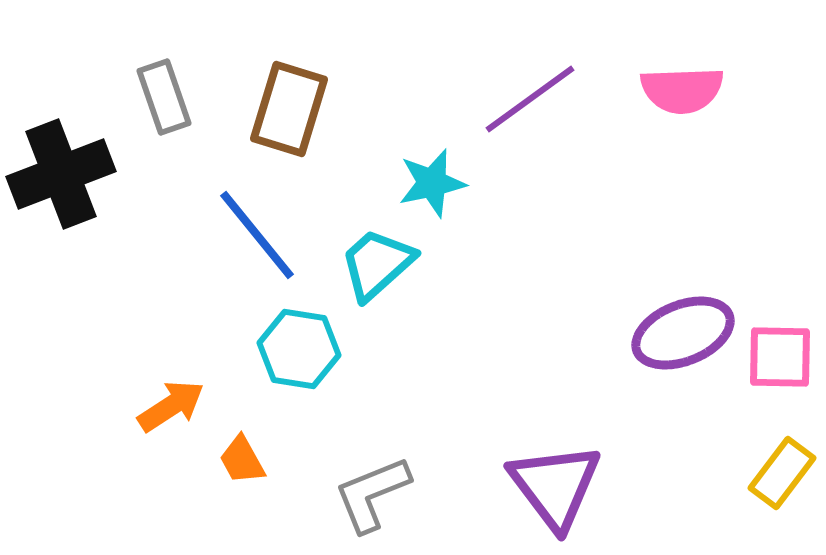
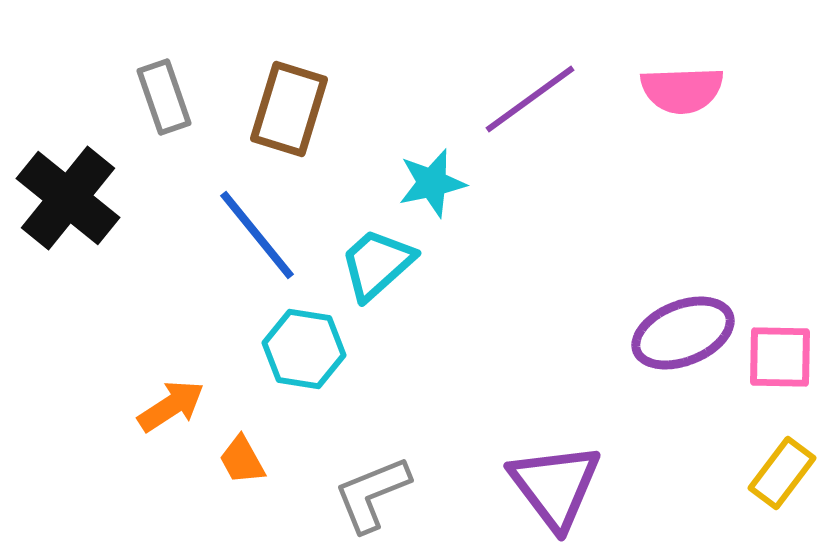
black cross: moved 7 px right, 24 px down; rotated 30 degrees counterclockwise
cyan hexagon: moved 5 px right
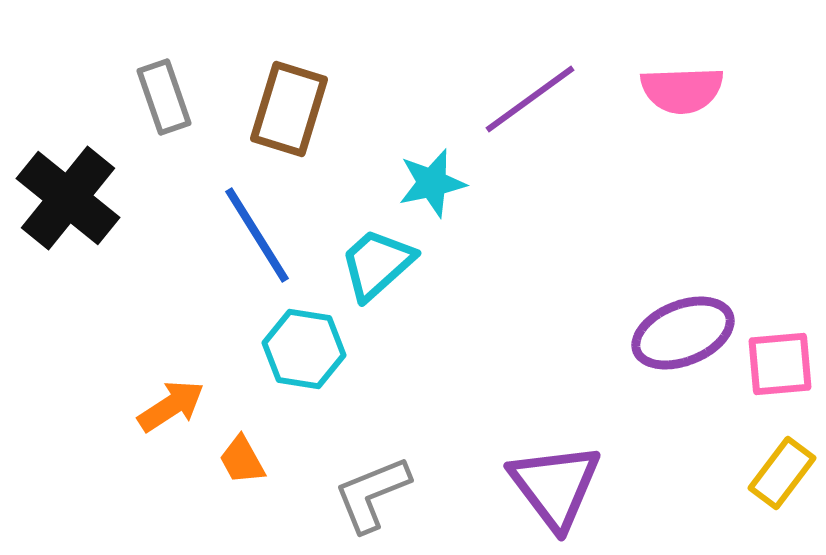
blue line: rotated 7 degrees clockwise
pink square: moved 7 px down; rotated 6 degrees counterclockwise
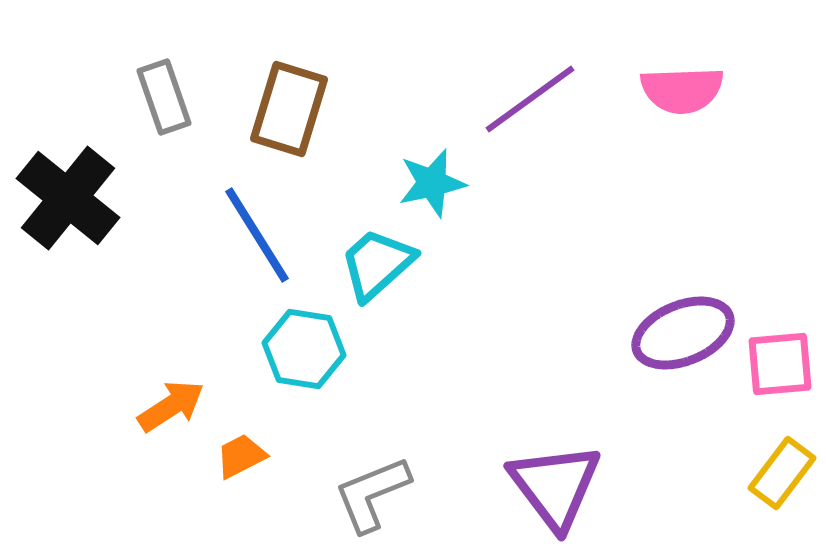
orange trapezoid: moved 1 px left, 4 px up; rotated 92 degrees clockwise
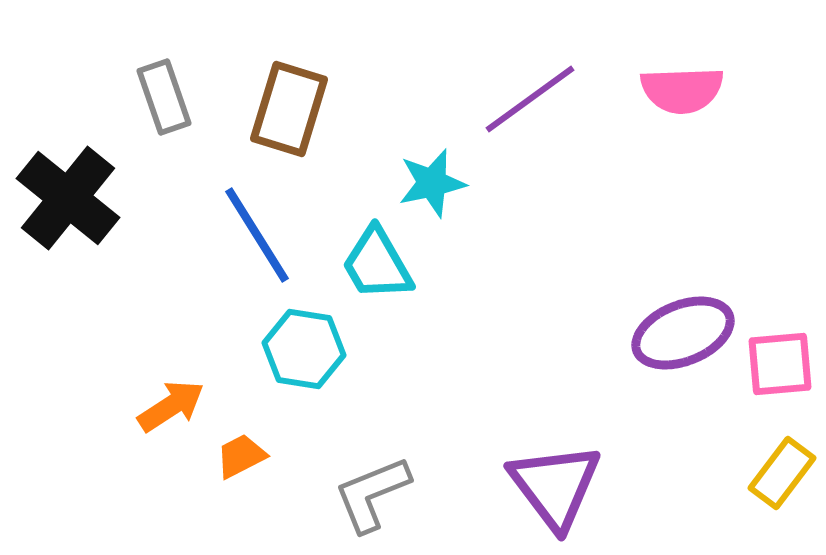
cyan trapezoid: rotated 78 degrees counterclockwise
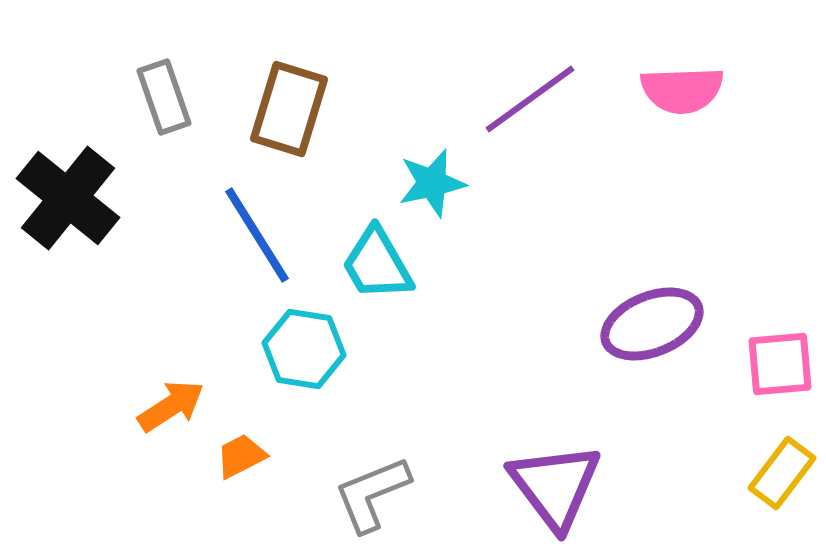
purple ellipse: moved 31 px left, 9 px up
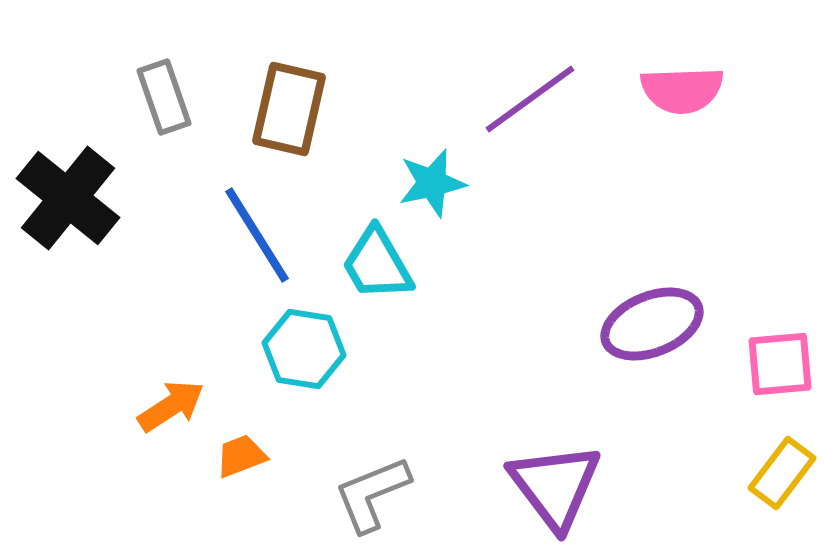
brown rectangle: rotated 4 degrees counterclockwise
orange trapezoid: rotated 6 degrees clockwise
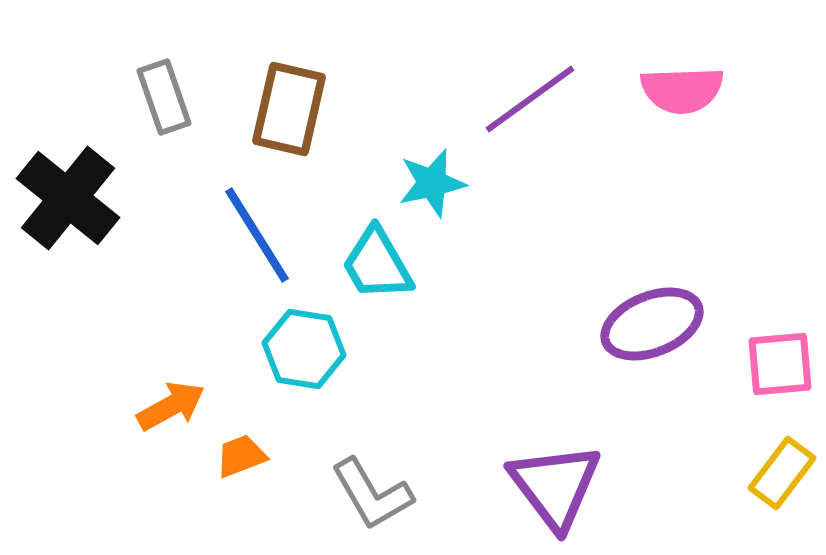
orange arrow: rotated 4 degrees clockwise
gray L-shape: rotated 98 degrees counterclockwise
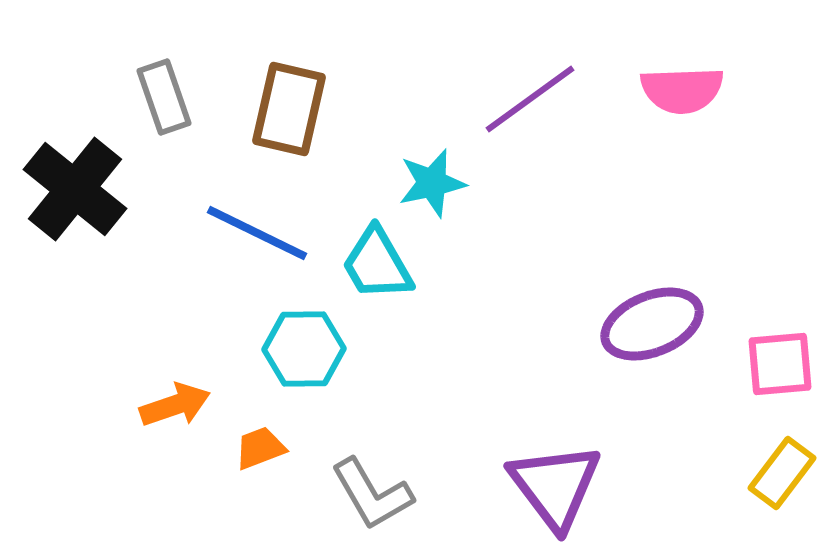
black cross: moved 7 px right, 9 px up
blue line: moved 2 px up; rotated 32 degrees counterclockwise
cyan hexagon: rotated 10 degrees counterclockwise
orange arrow: moved 4 px right, 1 px up; rotated 10 degrees clockwise
orange trapezoid: moved 19 px right, 8 px up
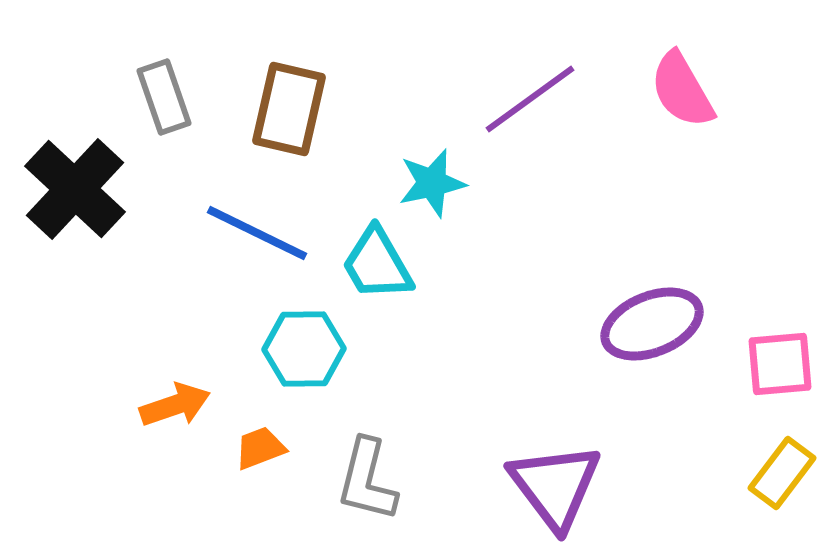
pink semicircle: rotated 62 degrees clockwise
black cross: rotated 4 degrees clockwise
gray L-shape: moved 5 px left, 14 px up; rotated 44 degrees clockwise
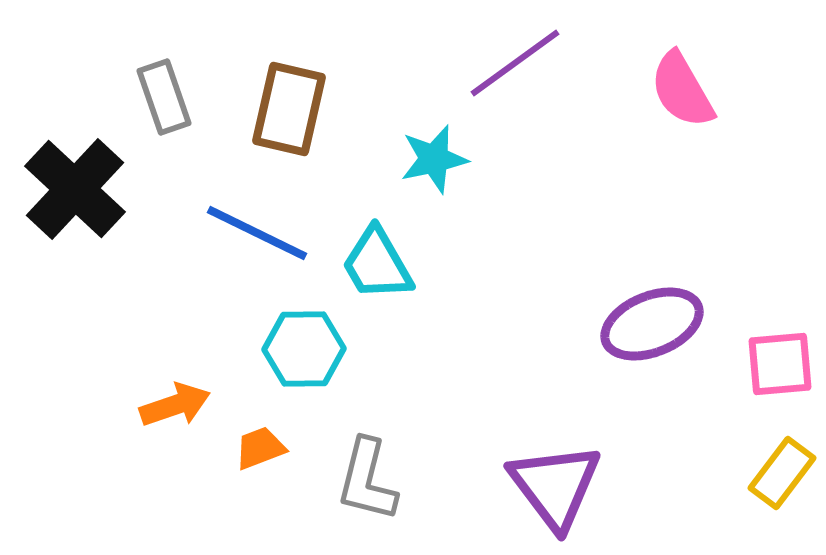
purple line: moved 15 px left, 36 px up
cyan star: moved 2 px right, 24 px up
